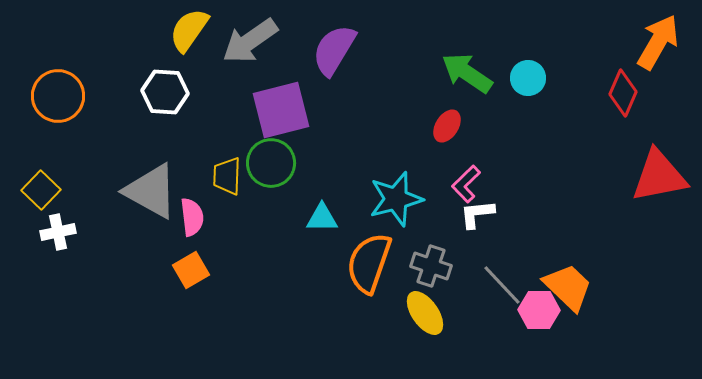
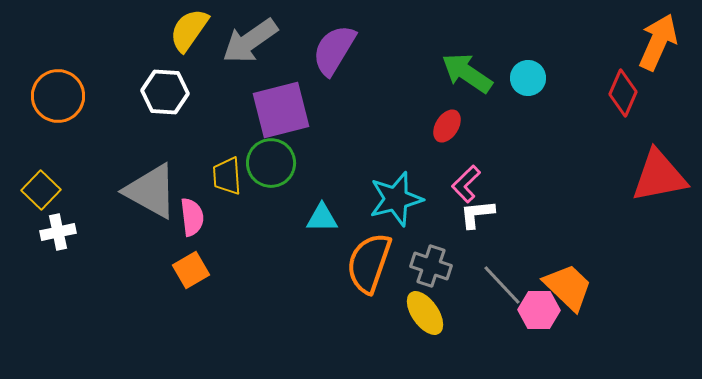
orange arrow: rotated 6 degrees counterclockwise
yellow trapezoid: rotated 6 degrees counterclockwise
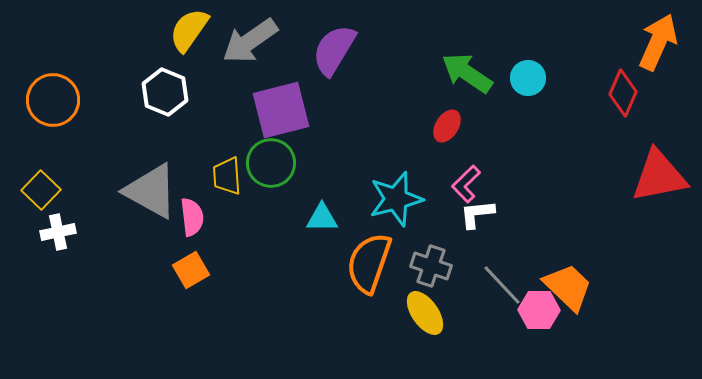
white hexagon: rotated 18 degrees clockwise
orange circle: moved 5 px left, 4 px down
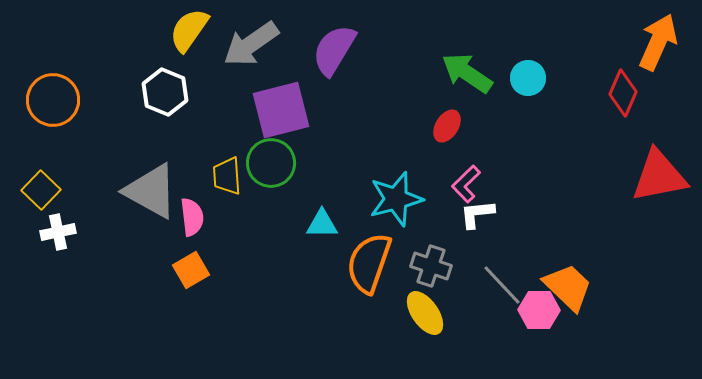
gray arrow: moved 1 px right, 3 px down
cyan triangle: moved 6 px down
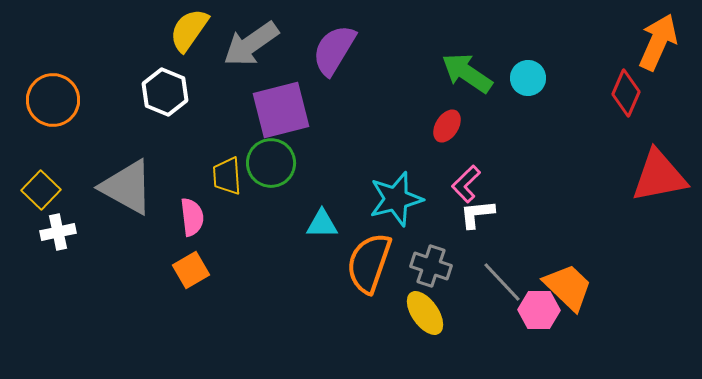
red diamond: moved 3 px right
gray triangle: moved 24 px left, 4 px up
gray line: moved 3 px up
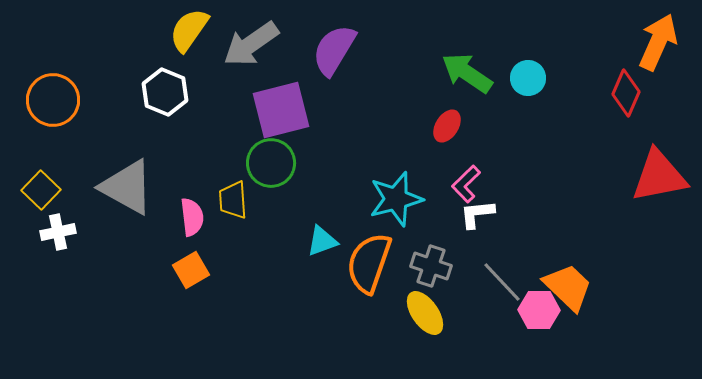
yellow trapezoid: moved 6 px right, 24 px down
cyan triangle: moved 17 px down; rotated 20 degrees counterclockwise
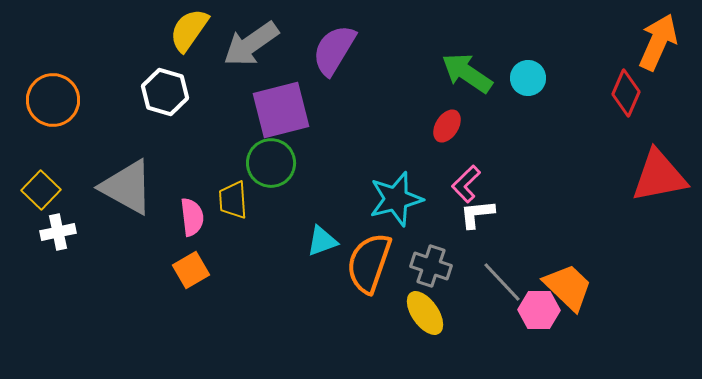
white hexagon: rotated 6 degrees counterclockwise
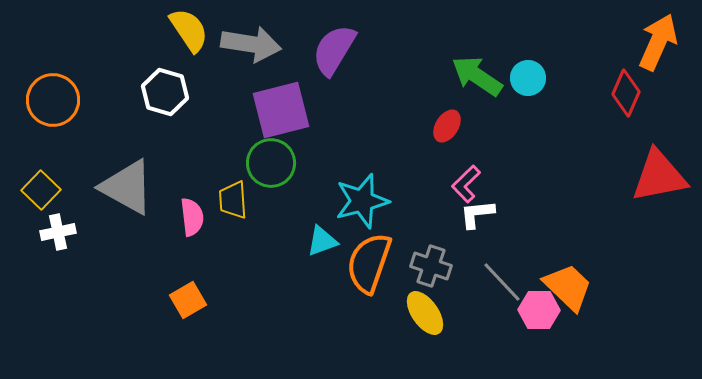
yellow semicircle: rotated 111 degrees clockwise
gray arrow: rotated 136 degrees counterclockwise
green arrow: moved 10 px right, 3 px down
cyan star: moved 34 px left, 2 px down
orange square: moved 3 px left, 30 px down
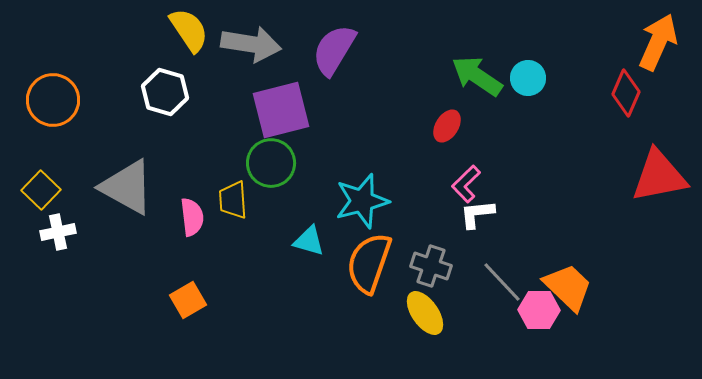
cyan triangle: moved 13 px left; rotated 36 degrees clockwise
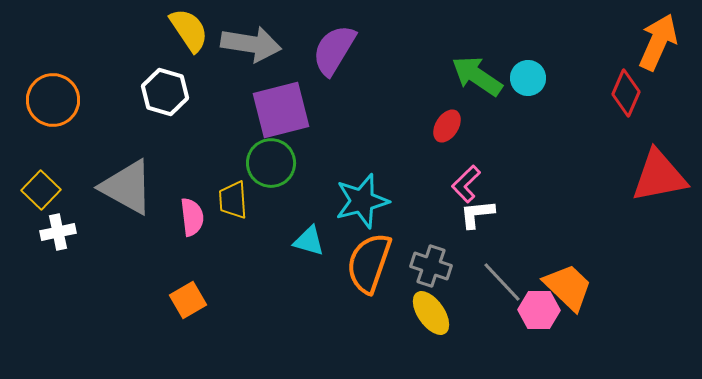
yellow ellipse: moved 6 px right
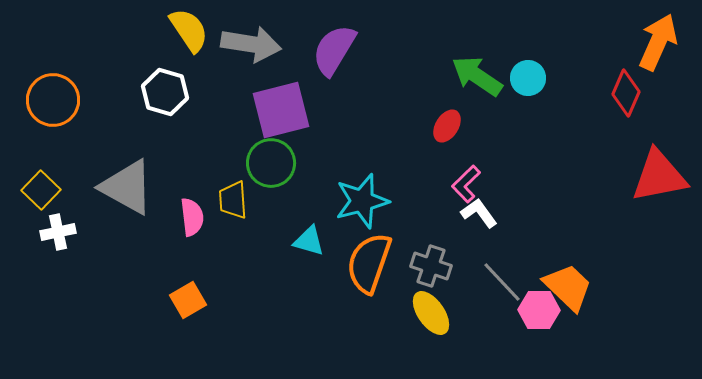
white L-shape: moved 2 px right, 1 px up; rotated 60 degrees clockwise
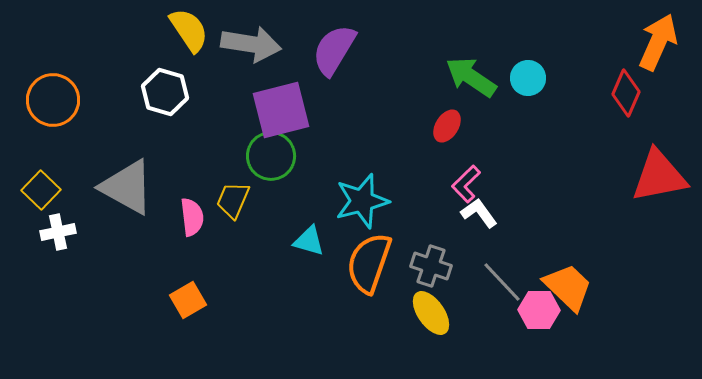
green arrow: moved 6 px left, 1 px down
green circle: moved 7 px up
yellow trapezoid: rotated 27 degrees clockwise
